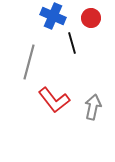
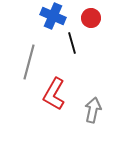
red L-shape: moved 6 px up; rotated 68 degrees clockwise
gray arrow: moved 3 px down
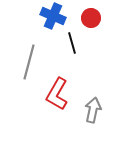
red L-shape: moved 3 px right
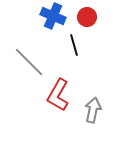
red circle: moved 4 px left, 1 px up
black line: moved 2 px right, 2 px down
gray line: rotated 60 degrees counterclockwise
red L-shape: moved 1 px right, 1 px down
